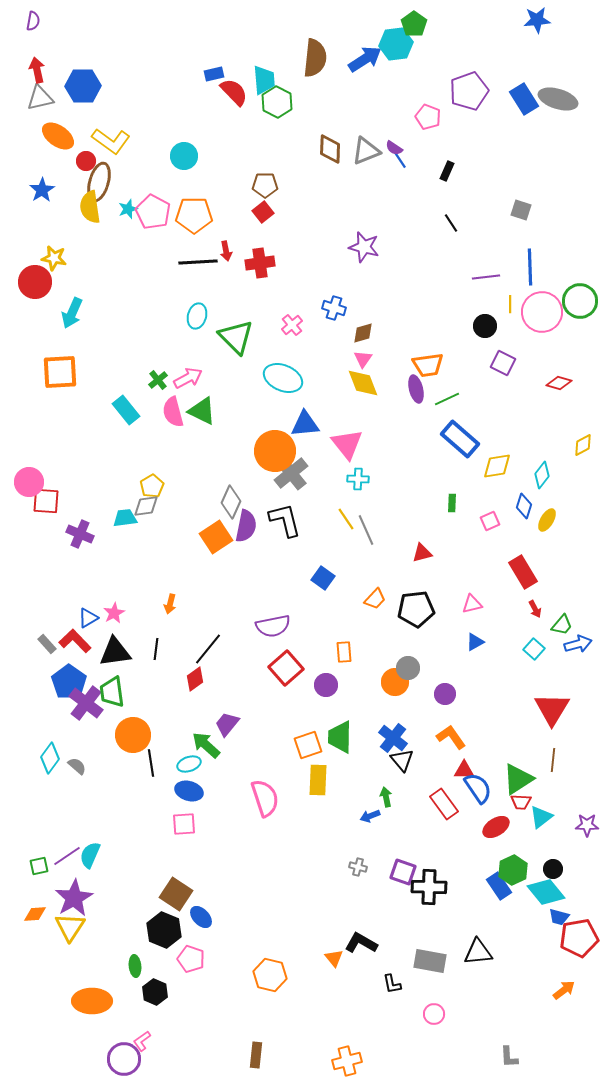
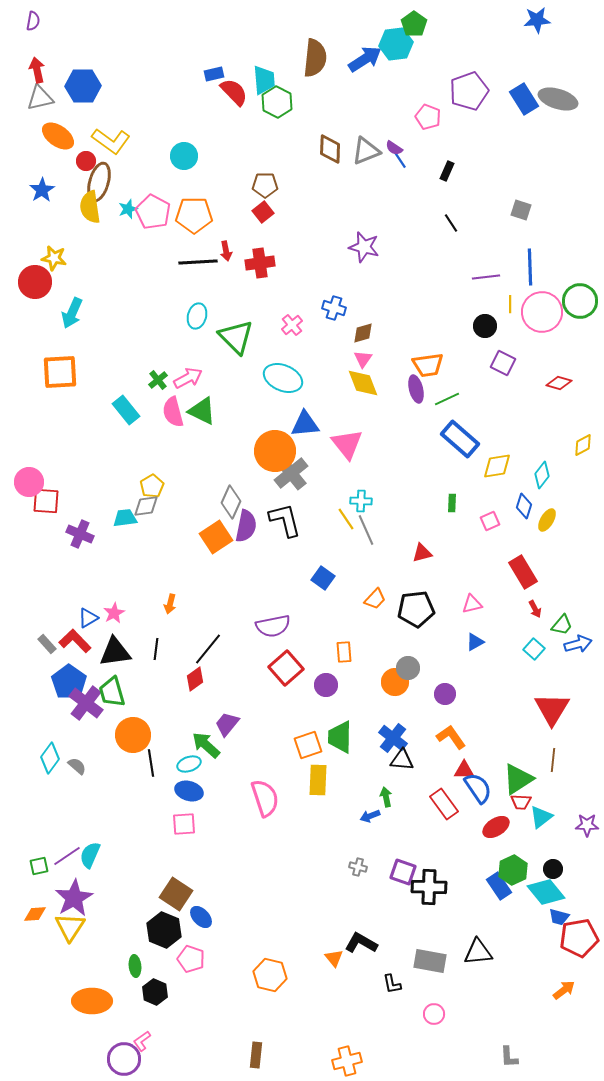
cyan cross at (358, 479): moved 3 px right, 22 px down
green trapezoid at (112, 692): rotated 8 degrees counterclockwise
black triangle at (402, 760): rotated 45 degrees counterclockwise
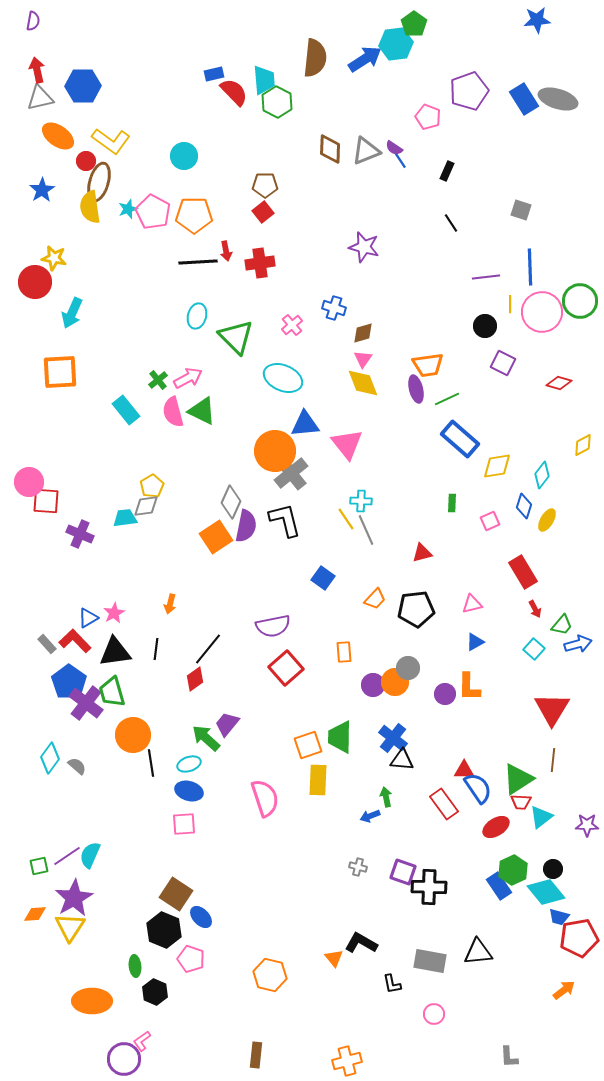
purple circle at (326, 685): moved 47 px right
orange L-shape at (451, 737): moved 18 px right, 50 px up; rotated 144 degrees counterclockwise
green arrow at (206, 745): moved 7 px up
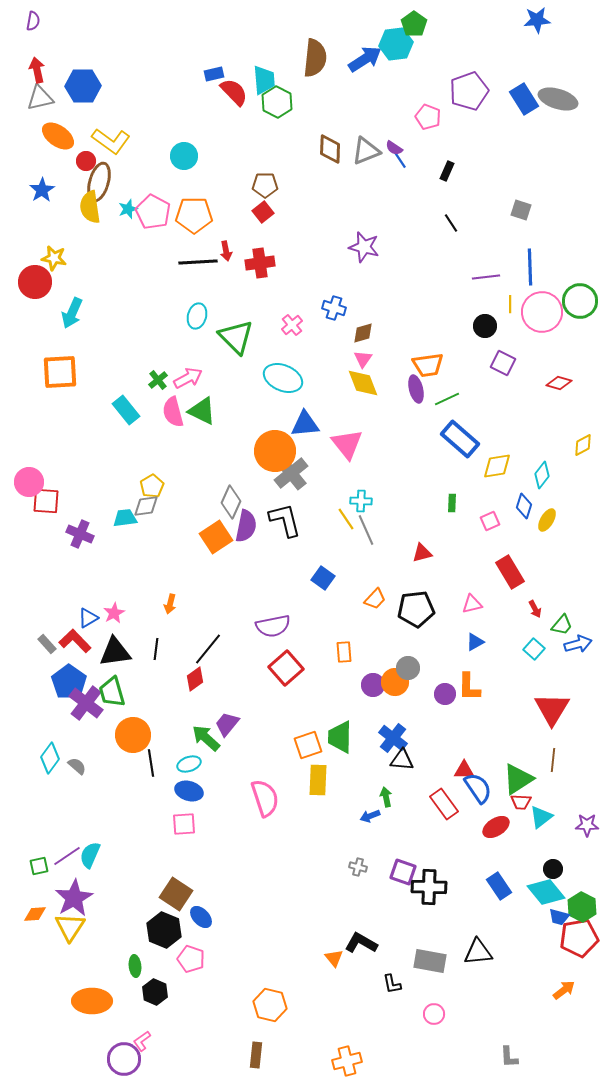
red rectangle at (523, 572): moved 13 px left
green hexagon at (513, 870): moved 69 px right, 37 px down; rotated 8 degrees counterclockwise
orange hexagon at (270, 975): moved 30 px down
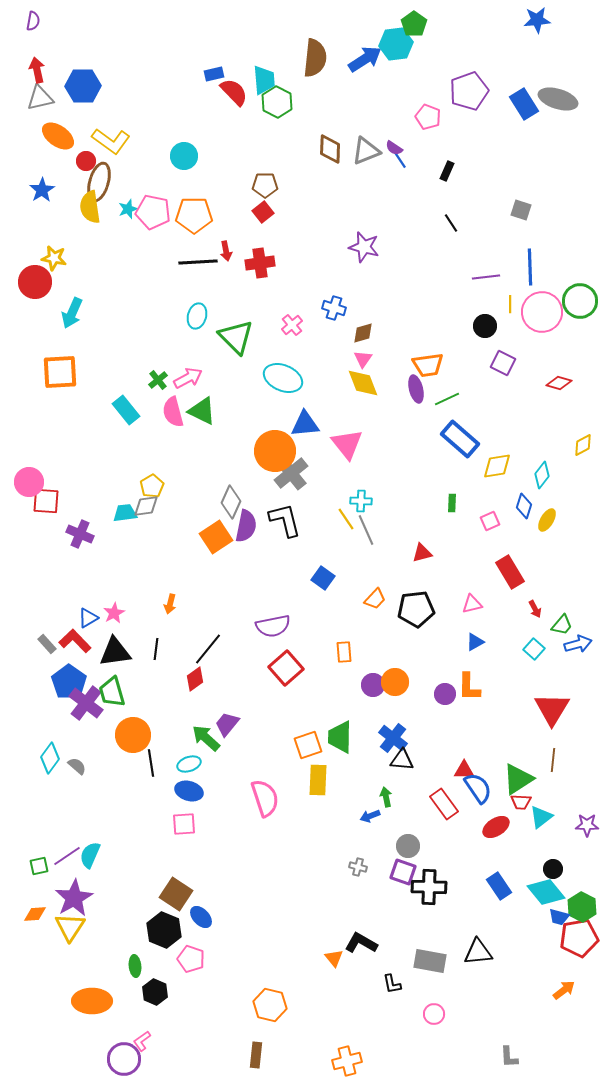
blue rectangle at (524, 99): moved 5 px down
pink pentagon at (153, 212): rotated 16 degrees counterclockwise
cyan trapezoid at (125, 518): moved 5 px up
gray circle at (408, 668): moved 178 px down
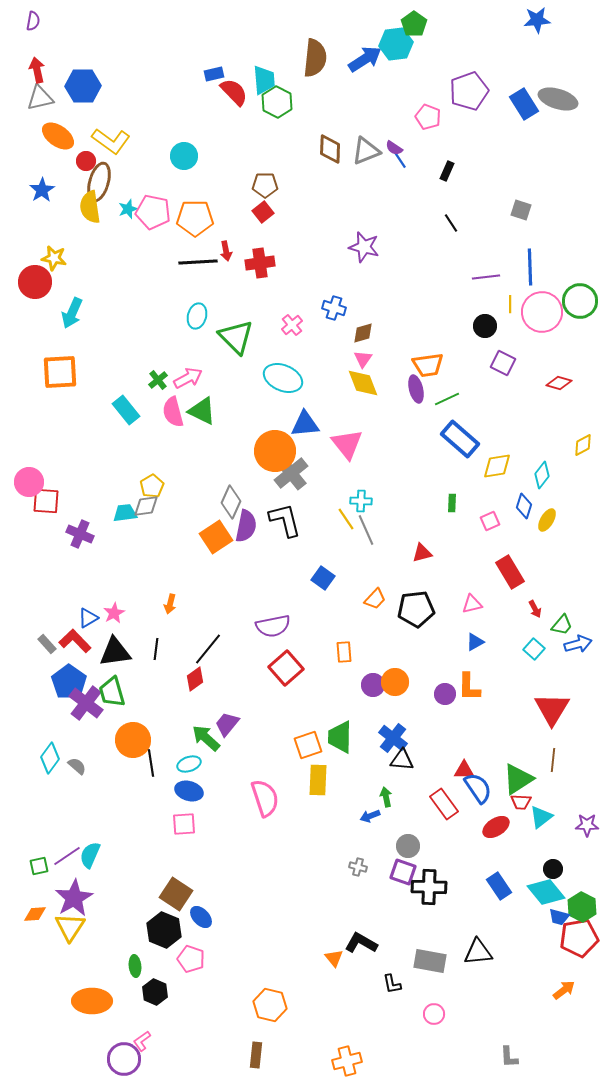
orange pentagon at (194, 215): moved 1 px right, 3 px down
orange circle at (133, 735): moved 5 px down
